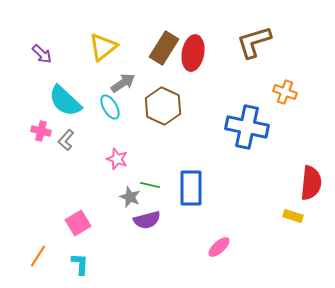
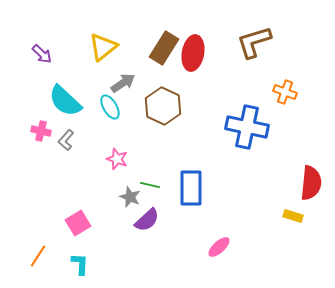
purple semicircle: rotated 28 degrees counterclockwise
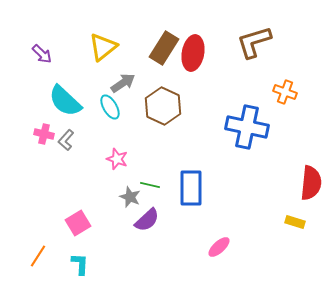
pink cross: moved 3 px right, 3 px down
yellow rectangle: moved 2 px right, 6 px down
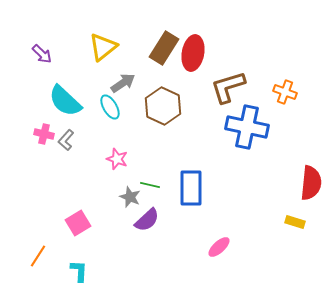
brown L-shape: moved 26 px left, 45 px down
cyan L-shape: moved 1 px left, 7 px down
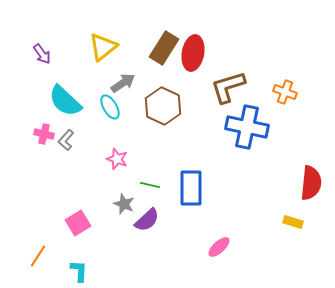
purple arrow: rotated 10 degrees clockwise
gray star: moved 6 px left, 7 px down
yellow rectangle: moved 2 px left
